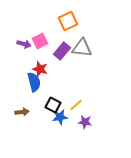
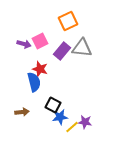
yellow line: moved 4 px left, 22 px down
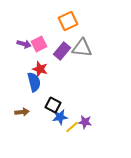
pink square: moved 1 px left, 3 px down
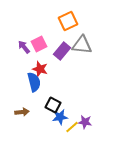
purple arrow: moved 3 px down; rotated 144 degrees counterclockwise
gray triangle: moved 3 px up
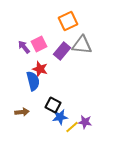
blue semicircle: moved 1 px left, 1 px up
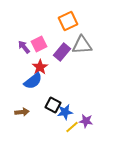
gray triangle: rotated 10 degrees counterclockwise
purple rectangle: moved 1 px down
red star: moved 2 px up; rotated 21 degrees clockwise
blue semicircle: rotated 66 degrees clockwise
blue star: moved 5 px right, 5 px up
purple star: moved 1 px right, 1 px up
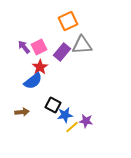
pink square: moved 3 px down
blue star: moved 3 px down
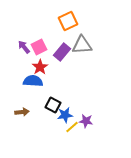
blue semicircle: rotated 138 degrees counterclockwise
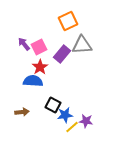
purple arrow: moved 3 px up
purple rectangle: moved 2 px down
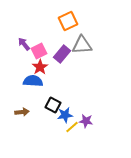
pink square: moved 4 px down
